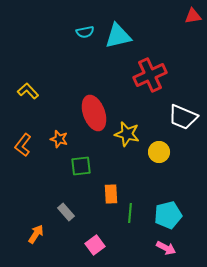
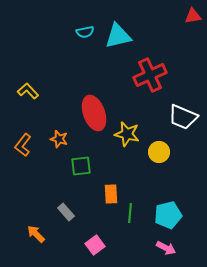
orange arrow: rotated 78 degrees counterclockwise
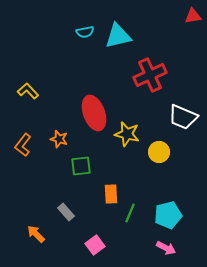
green line: rotated 18 degrees clockwise
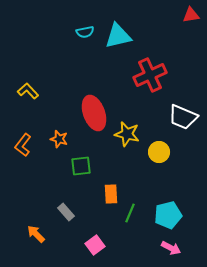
red triangle: moved 2 px left, 1 px up
pink arrow: moved 5 px right
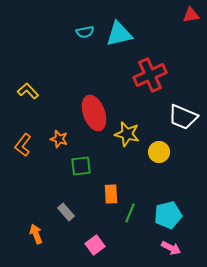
cyan triangle: moved 1 px right, 2 px up
orange arrow: rotated 24 degrees clockwise
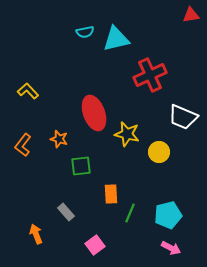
cyan triangle: moved 3 px left, 5 px down
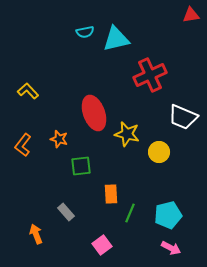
pink square: moved 7 px right
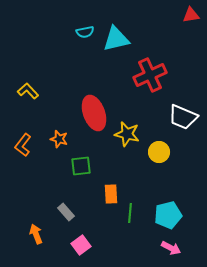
green line: rotated 18 degrees counterclockwise
pink square: moved 21 px left
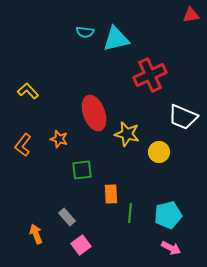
cyan semicircle: rotated 18 degrees clockwise
green square: moved 1 px right, 4 px down
gray rectangle: moved 1 px right, 5 px down
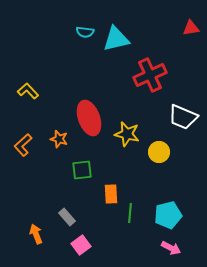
red triangle: moved 13 px down
red ellipse: moved 5 px left, 5 px down
orange L-shape: rotated 10 degrees clockwise
